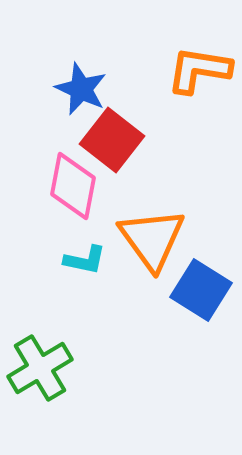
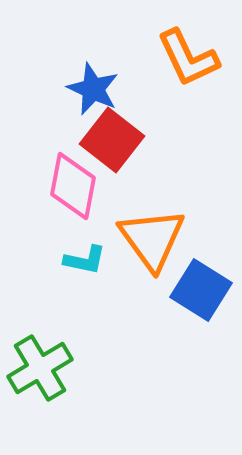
orange L-shape: moved 11 px left, 12 px up; rotated 124 degrees counterclockwise
blue star: moved 12 px right
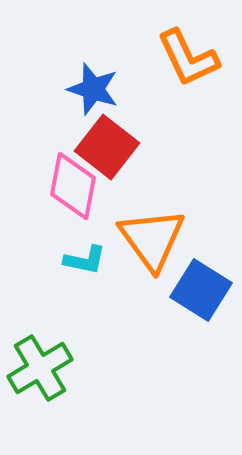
blue star: rotated 6 degrees counterclockwise
red square: moved 5 px left, 7 px down
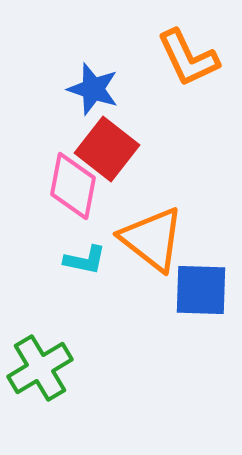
red square: moved 2 px down
orange triangle: rotated 16 degrees counterclockwise
blue square: rotated 30 degrees counterclockwise
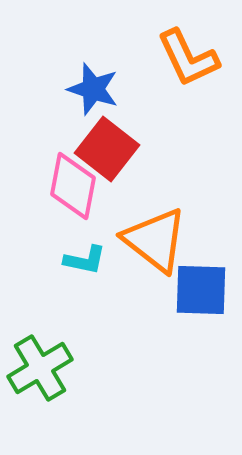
orange triangle: moved 3 px right, 1 px down
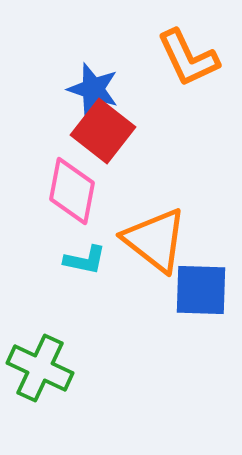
red square: moved 4 px left, 18 px up
pink diamond: moved 1 px left, 5 px down
green cross: rotated 34 degrees counterclockwise
